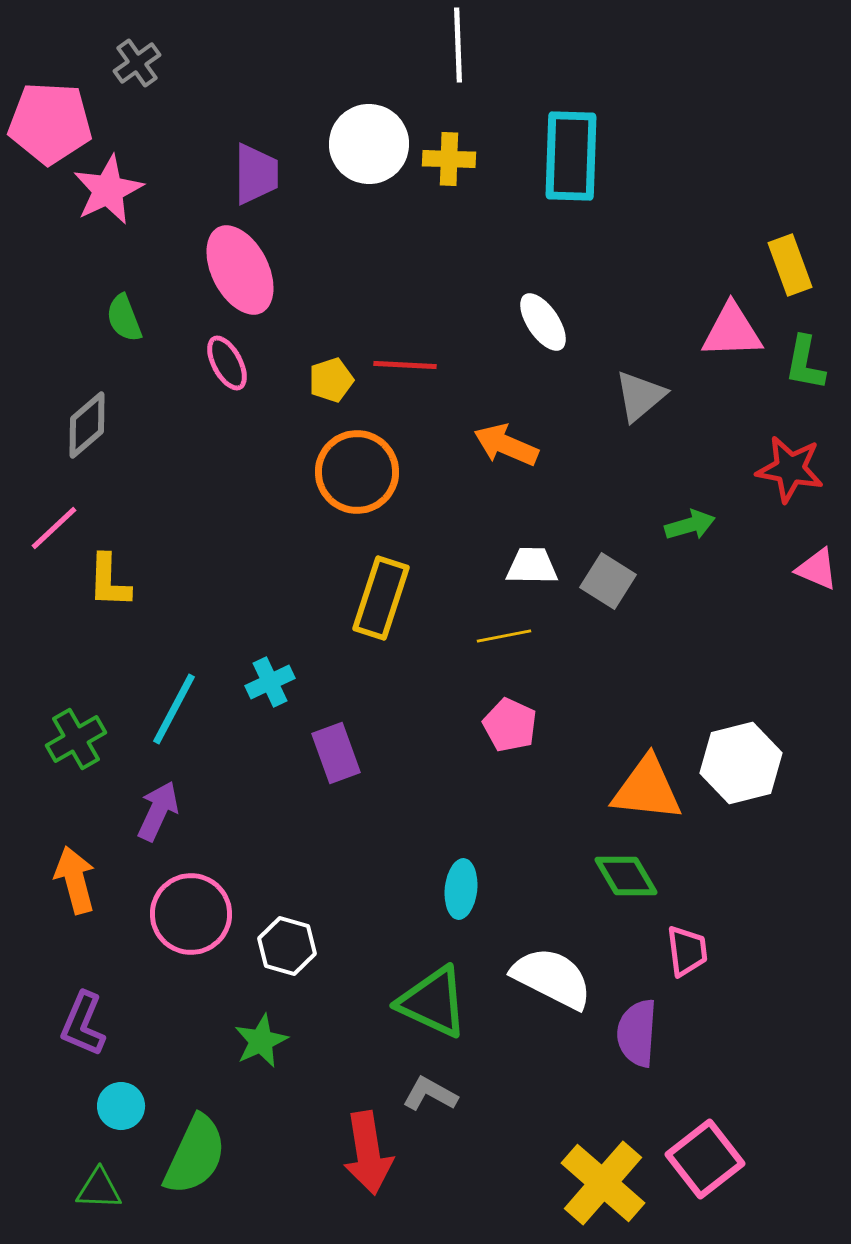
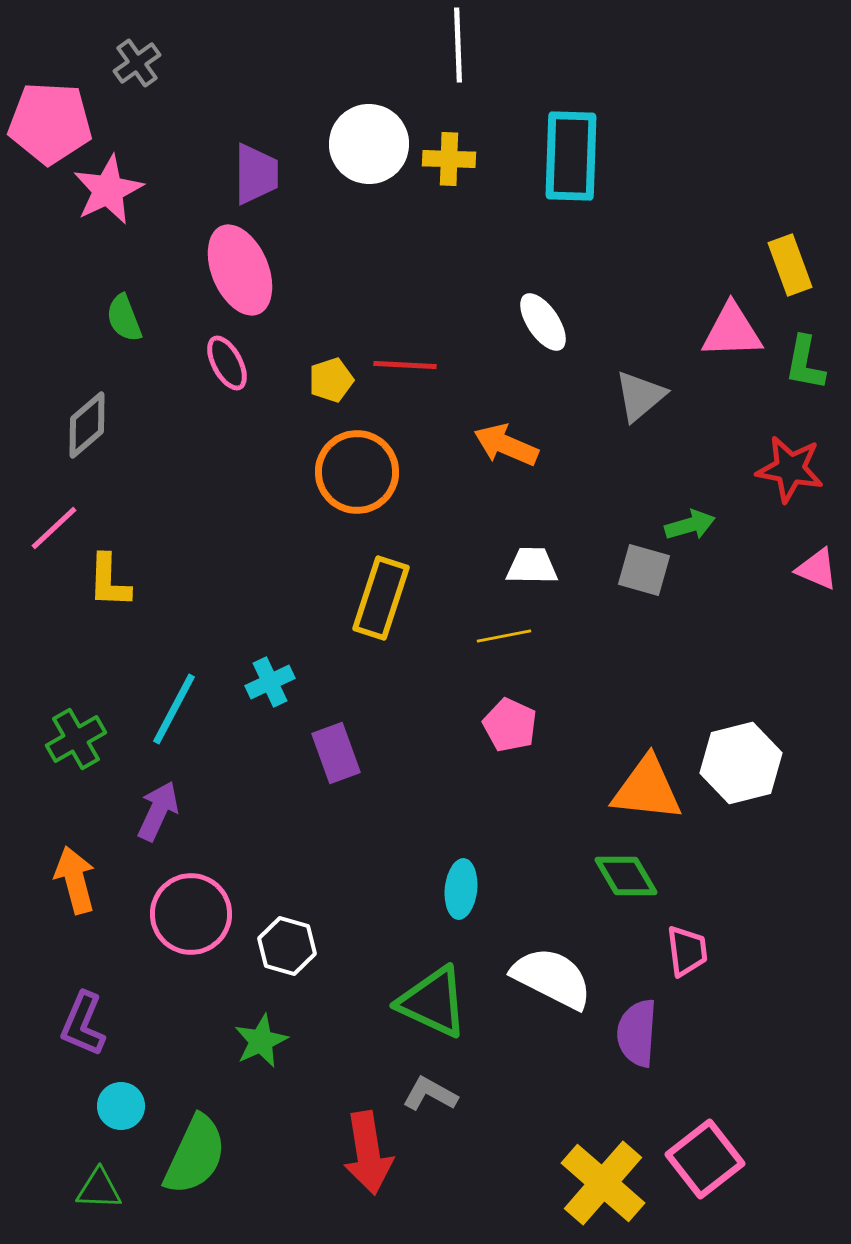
pink ellipse at (240, 270): rotated 4 degrees clockwise
gray square at (608, 581): moved 36 px right, 11 px up; rotated 16 degrees counterclockwise
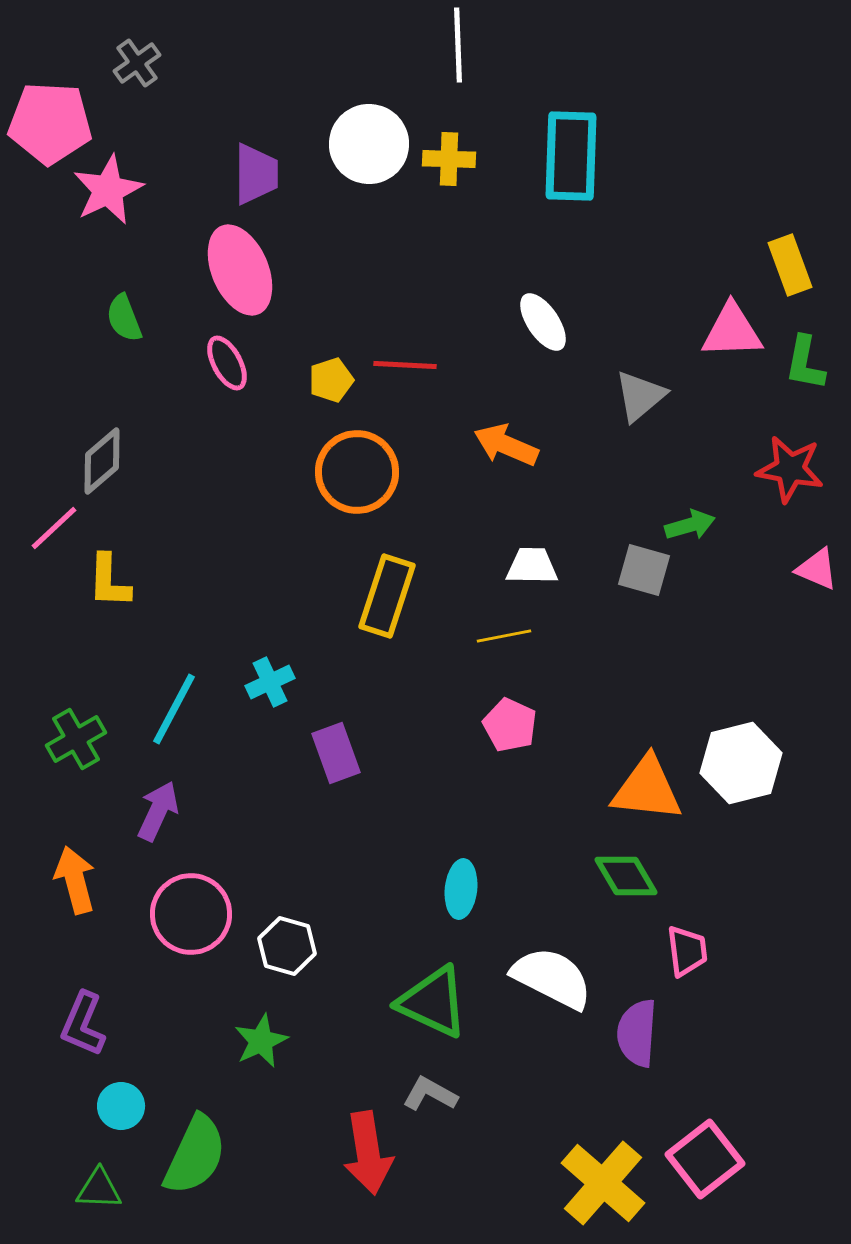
gray diamond at (87, 425): moved 15 px right, 36 px down
yellow rectangle at (381, 598): moved 6 px right, 2 px up
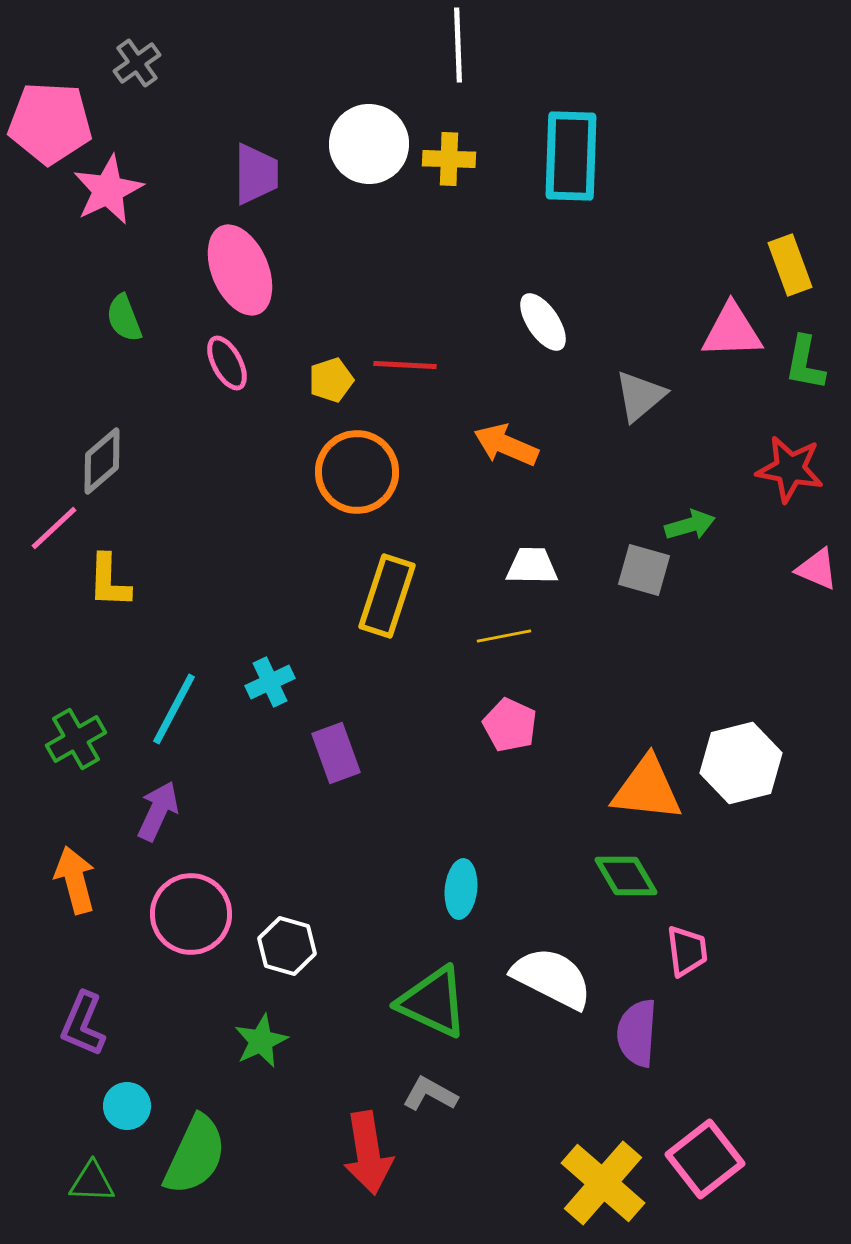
cyan circle at (121, 1106): moved 6 px right
green triangle at (99, 1189): moved 7 px left, 7 px up
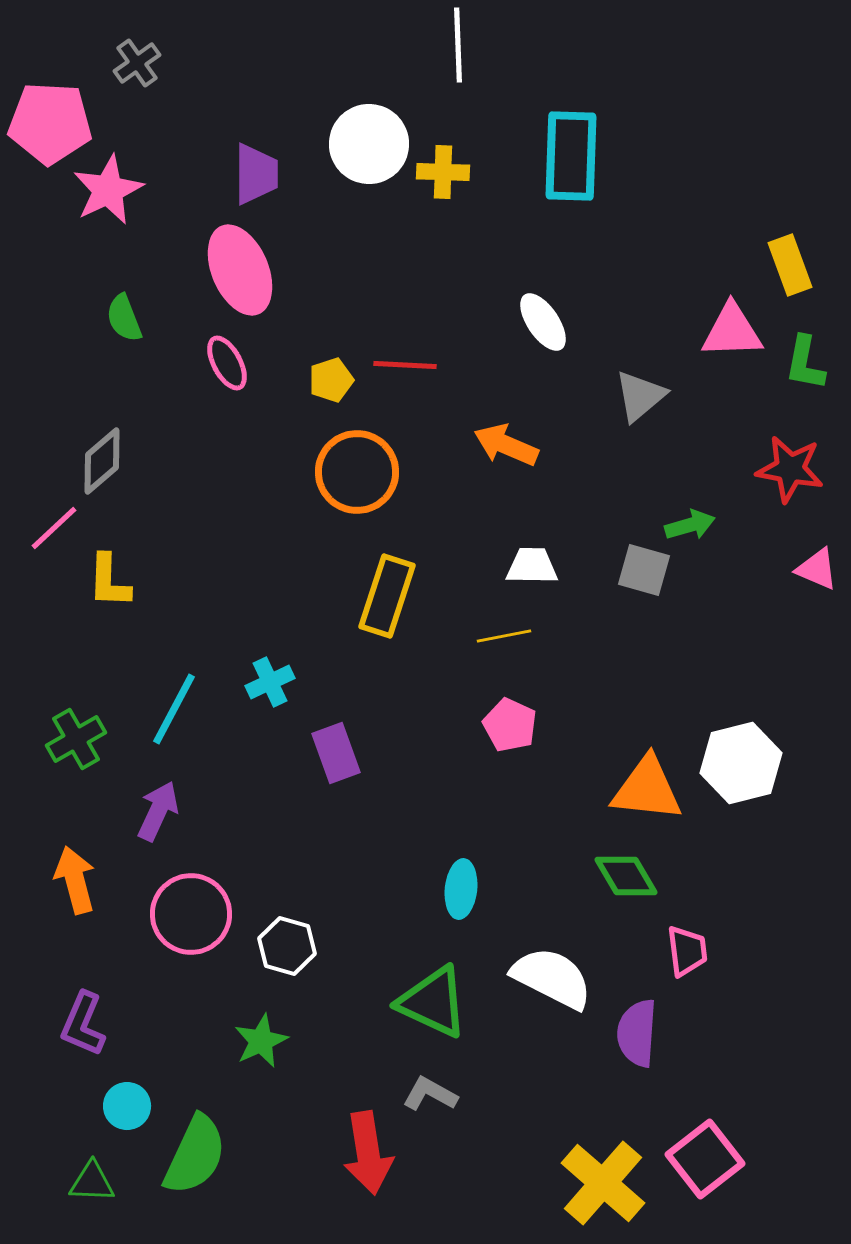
yellow cross at (449, 159): moved 6 px left, 13 px down
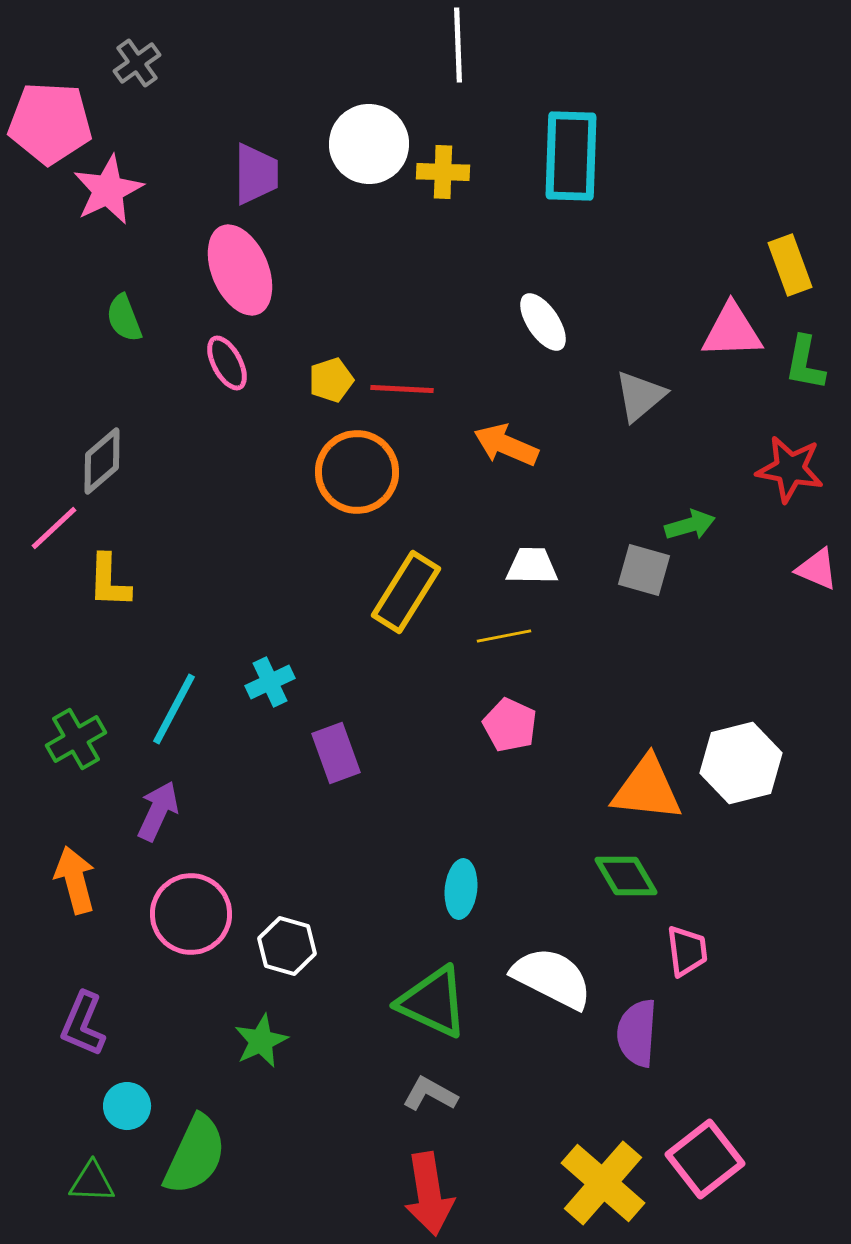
red line at (405, 365): moved 3 px left, 24 px down
yellow rectangle at (387, 596): moved 19 px right, 4 px up; rotated 14 degrees clockwise
red arrow at (368, 1153): moved 61 px right, 41 px down
